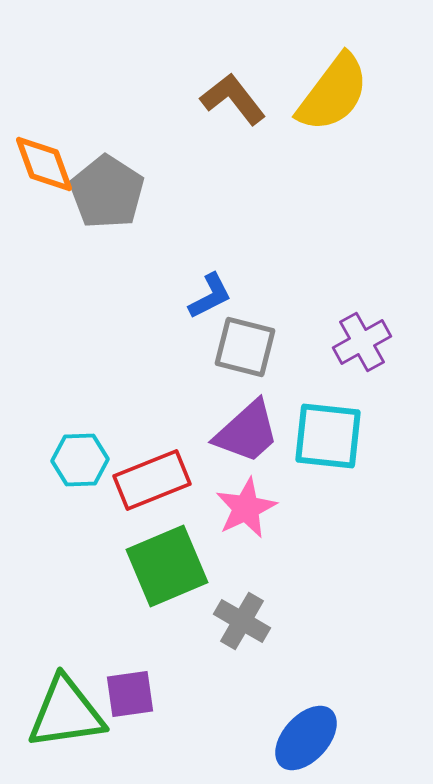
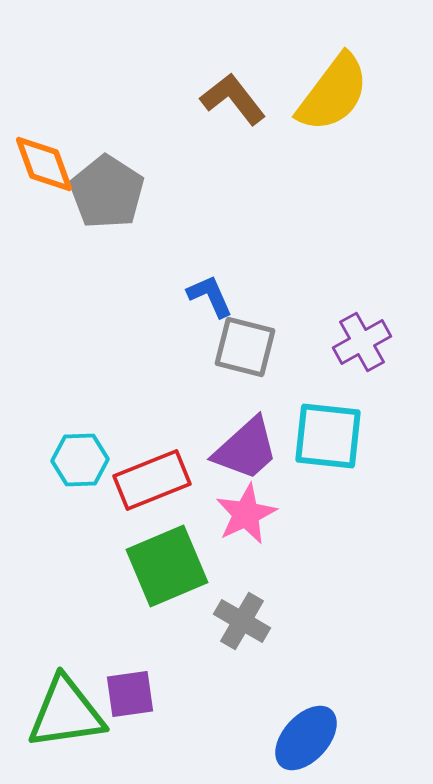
blue L-shape: rotated 87 degrees counterclockwise
purple trapezoid: moved 1 px left, 17 px down
pink star: moved 6 px down
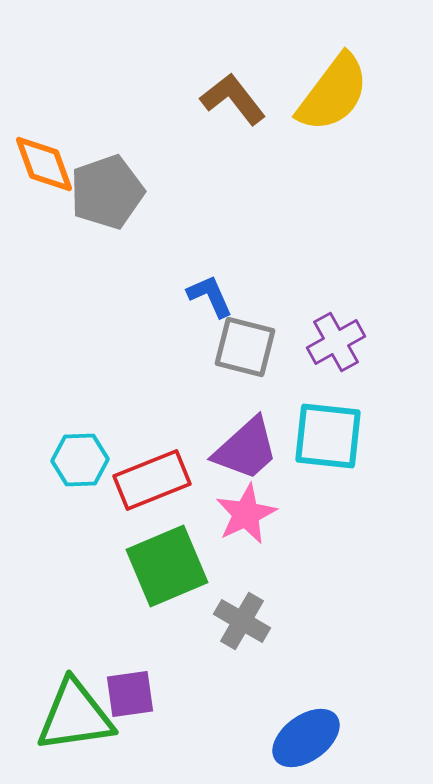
gray pentagon: rotated 20 degrees clockwise
purple cross: moved 26 px left
green triangle: moved 9 px right, 3 px down
blue ellipse: rotated 12 degrees clockwise
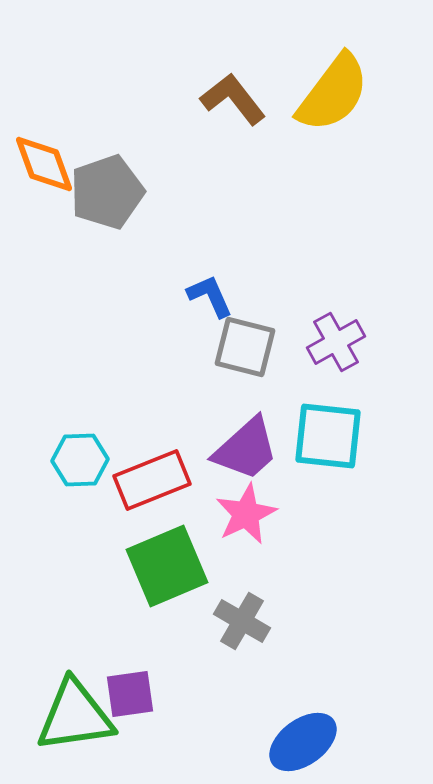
blue ellipse: moved 3 px left, 4 px down
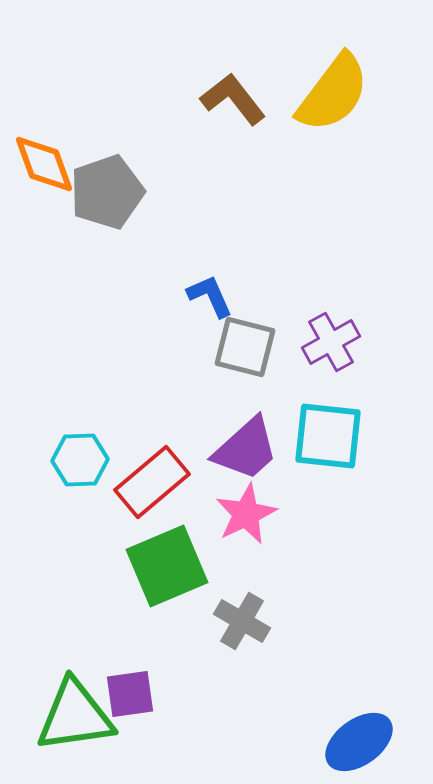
purple cross: moved 5 px left
red rectangle: moved 2 px down; rotated 18 degrees counterclockwise
blue ellipse: moved 56 px right
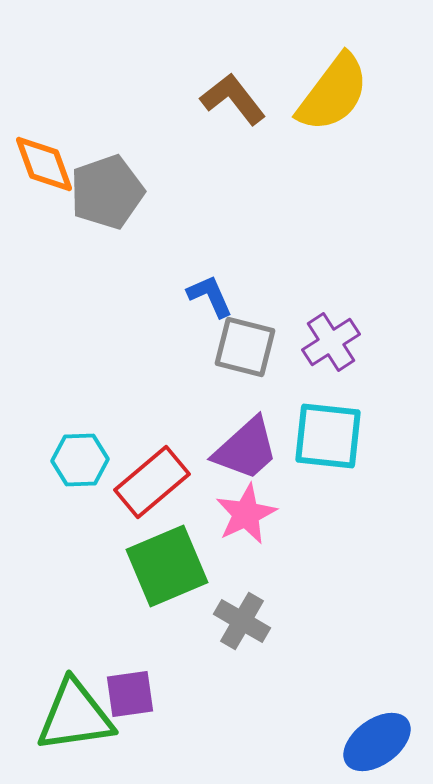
purple cross: rotated 4 degrees counterclockwise
blue ellipse: moved 18 px right
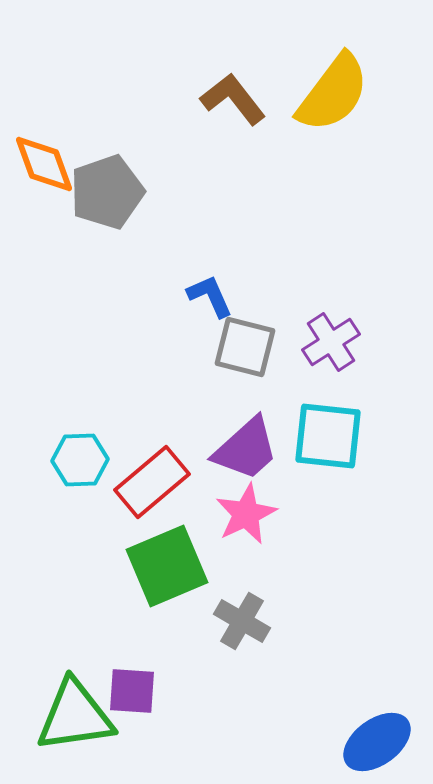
purple square: moved 2 px right, 3 px up; rotated 12 degrees clockwise
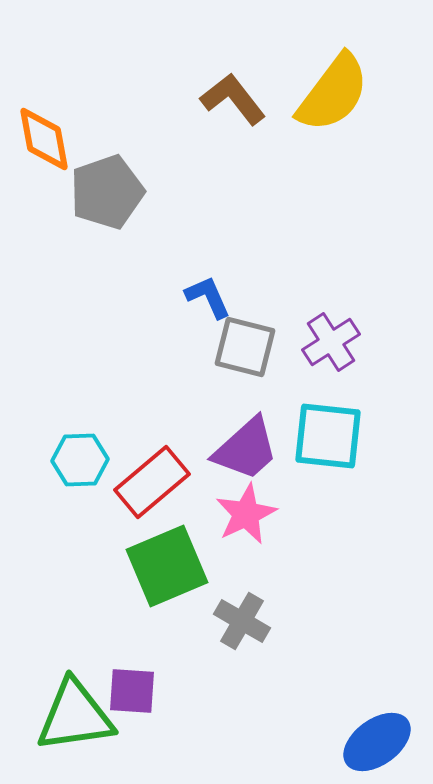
orange diamond: moved 25 px up; rotated 10 degrees clockwise
blue L-shape: moved 2 px left, 1 px down
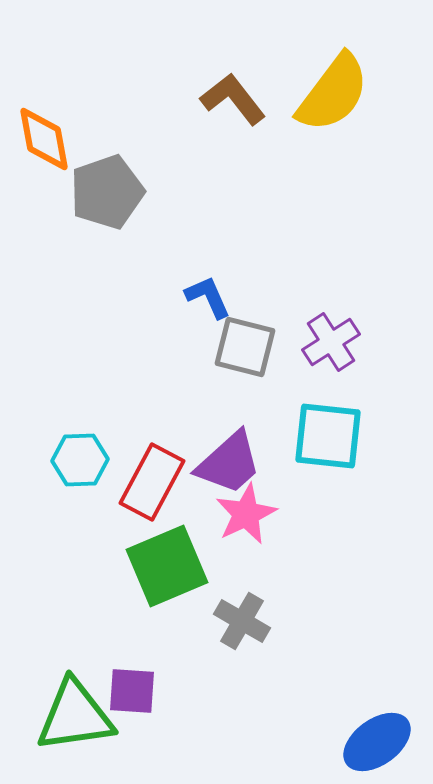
purple trapezoid: moved 17 px left, 14 px down
red rectangle: rotated 22 degrees counterclockwise
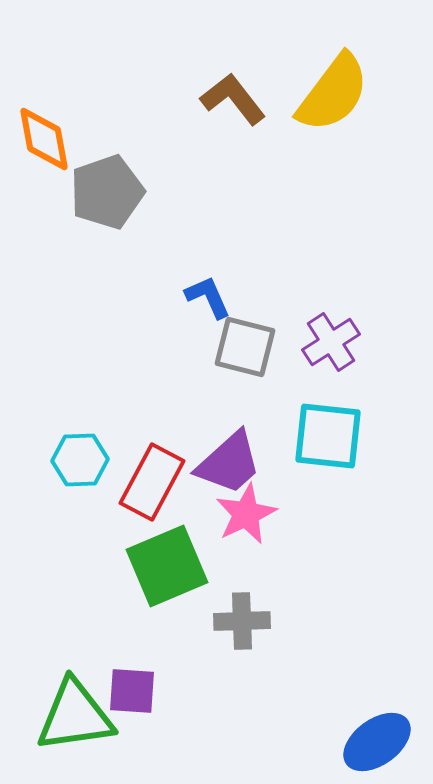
gray cross: rotated 32 degrees counterclockwise
